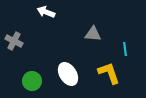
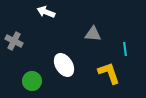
white ellipse: moved 4 px left, 9 px up
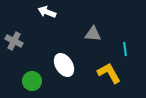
white arrow: moved 1 px right
yellow L-shape: rotated 10 degrees counterclockwise
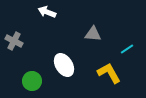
cyan line: moved 2 px right; rotated 64 degrees clockwise
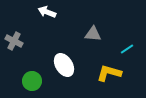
yellow L-shape: rotated 45 degrees counterclockwise
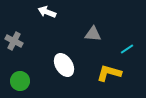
green circle: moved 12 px left
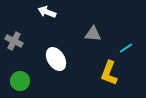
cyan line: moved 1 px left, 1 px up
white ellipse: moved 8 px left, 6 px up
yellow L-shape: rotated 85 degrees counterclockwise
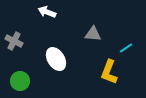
yellow L-shape: moved 1 px up
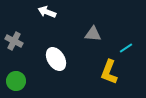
green circle: moved 4 px left
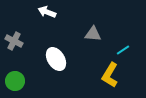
cyan line: moved 3 px left, 2 px down
yellow L-shape: moved 1 px right, 3 px down; rotated 10 degrees clockwise
green circle: moved 1 px left
